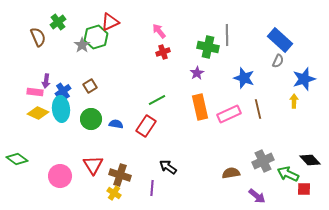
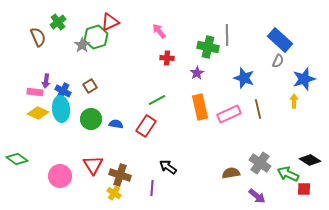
red cross at (163, 52): moved 4 px right, 6 px down; rotated 24 degrees clockwise
blue cross at (63, 91): rotated 28 degrees counterclockwise
black diamond at (310, 160): rotated 15 degrees counterclockwise
gray cross at (263, 161): moved 3 px left, 2 px down; rotated 30 degrees counterclockwise
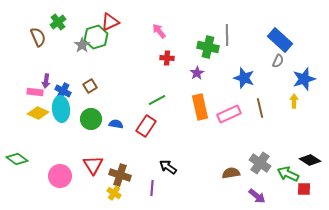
brown line at (258, 109): moved 2 px right, 1 px up
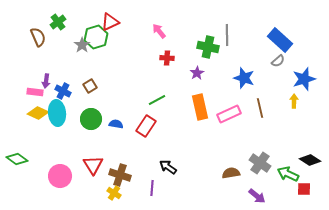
gray semicircle at (278, 61): rotated 24 degrees clockwise
cyan ellipse at (61, 109): moved 4 px left, 4 px down
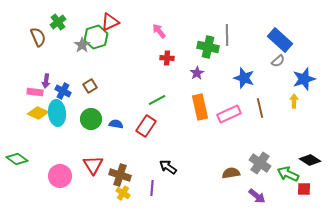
yellow cross at (114, 193): moved 9 px right
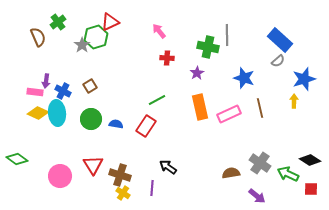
red square at (304, 189): moved 7 px right
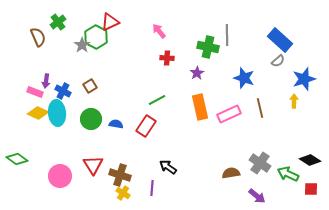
green hexagon at (96, 37): rotated 15 degrees counterclockwise
pink rectangle at (35, 92): rotated 14 degrees clockwise
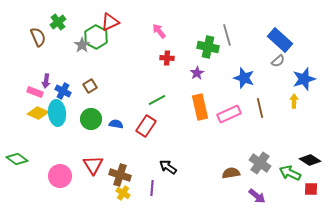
gray line at (227, 35): rotated 15 degrees counterclockwise
green arrow at (288, 174): moved 2 px right, 1 px up
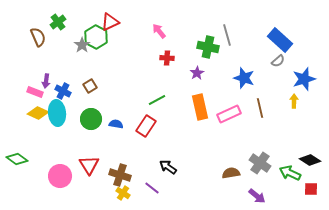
red triangle at (93, 165): moved 4 px left
purple line at (152, 188): rotated 56 degrees counterclockwise
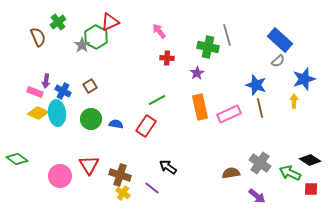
blue star at (244, 78): moved 12 px right, 7 px down
